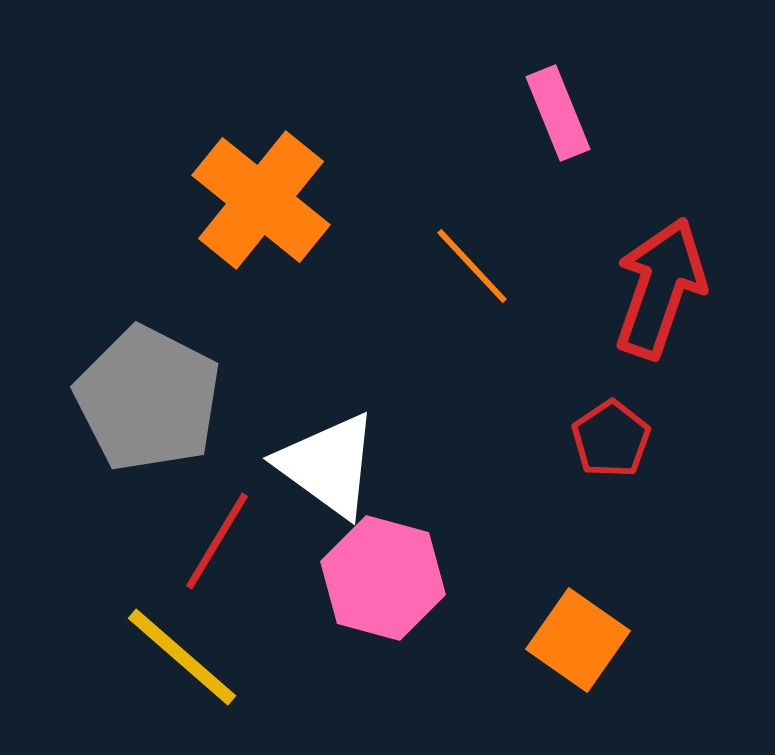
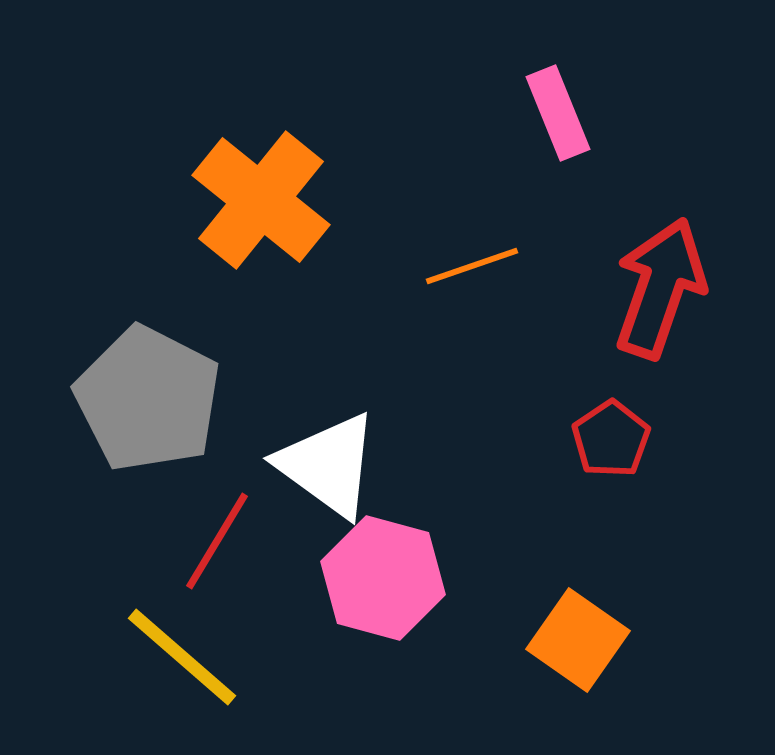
orange line: rotated 66 degrees counterclockwise
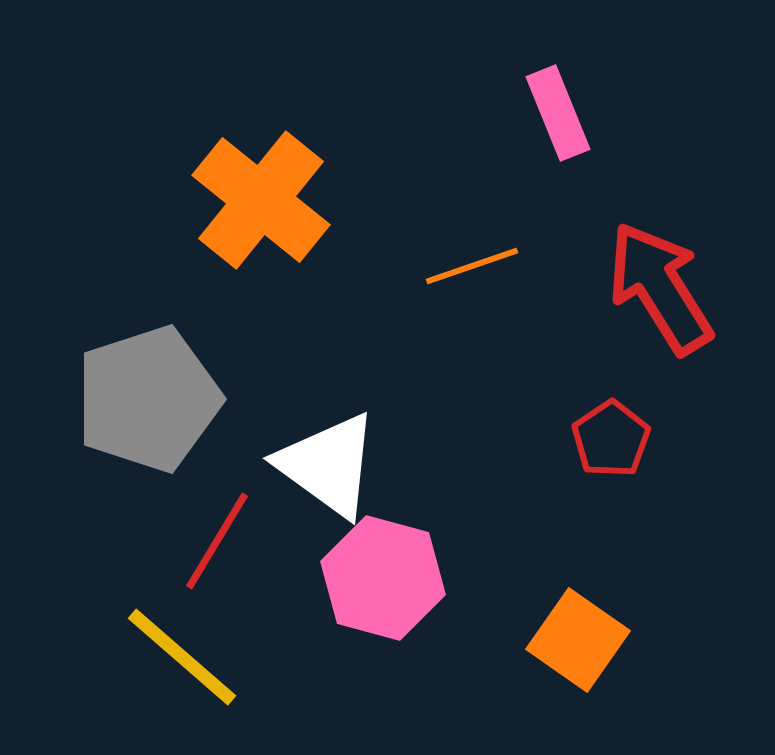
red arrow: rotated 51 degrees counterclockwise
gray pentagon: rotated 27 degrees clockwise
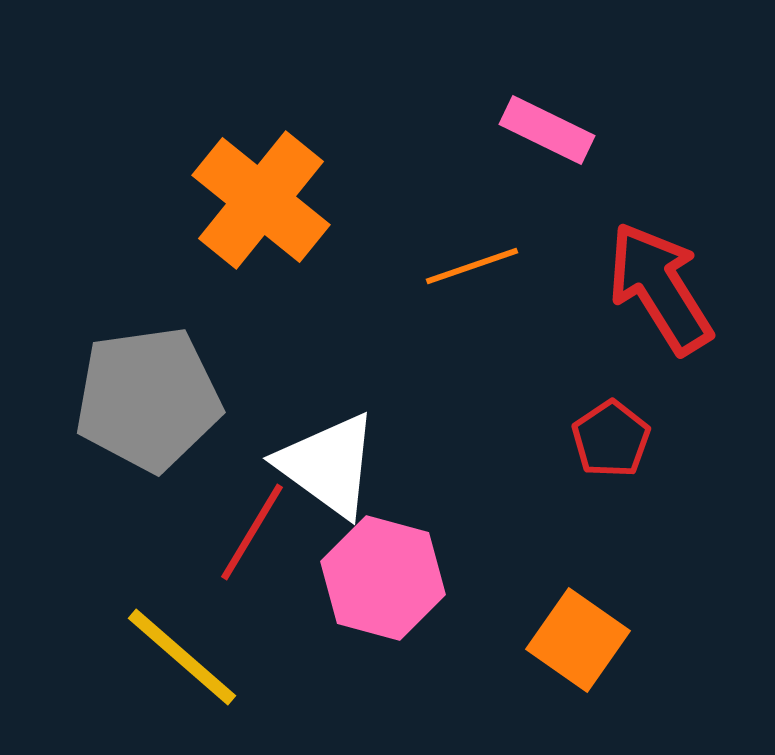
pink rectangle: moved 11 px left, 17 px down; rotated 42 degrees counterclockwise
gray pentagon: rotated 10 degrees clockwise
red line: moved 35 px right, 9 px up
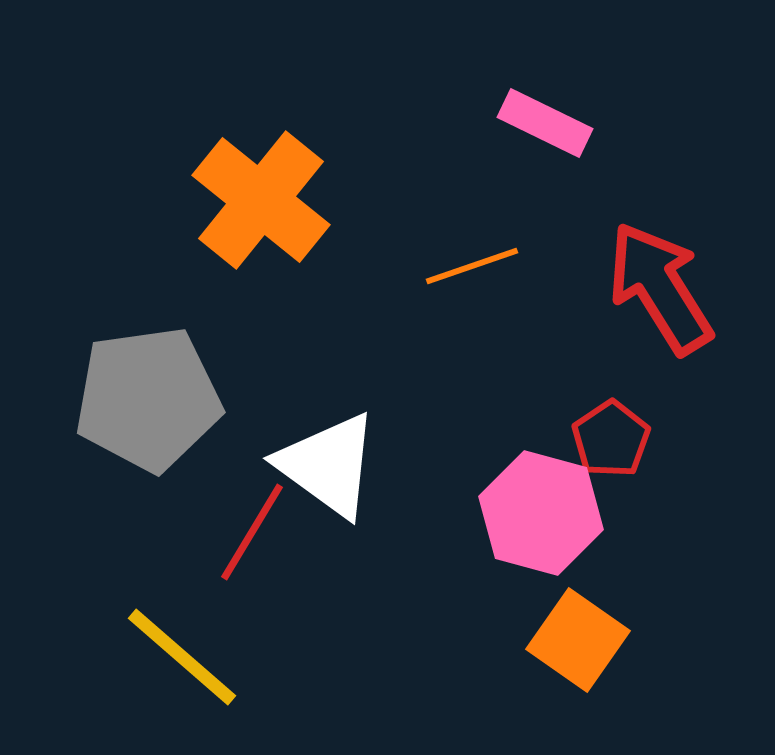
pink rectangle: moved 2 px left, 7 px up
pink hexagon: moved 158 px right, 65 px up
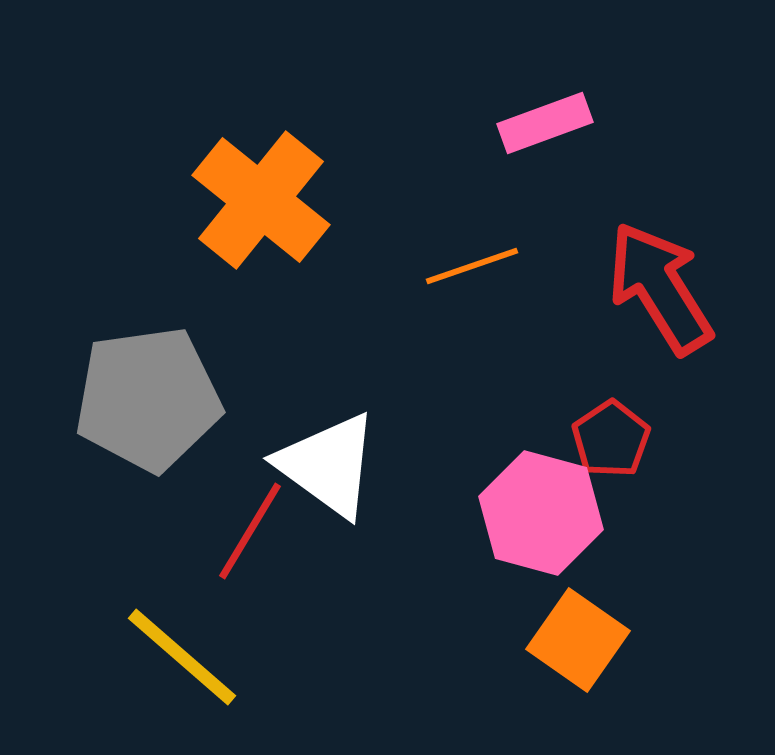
pink rectangle: rotated 46 degrees counterclockwise
red line: moved 2 px left, 1 px up
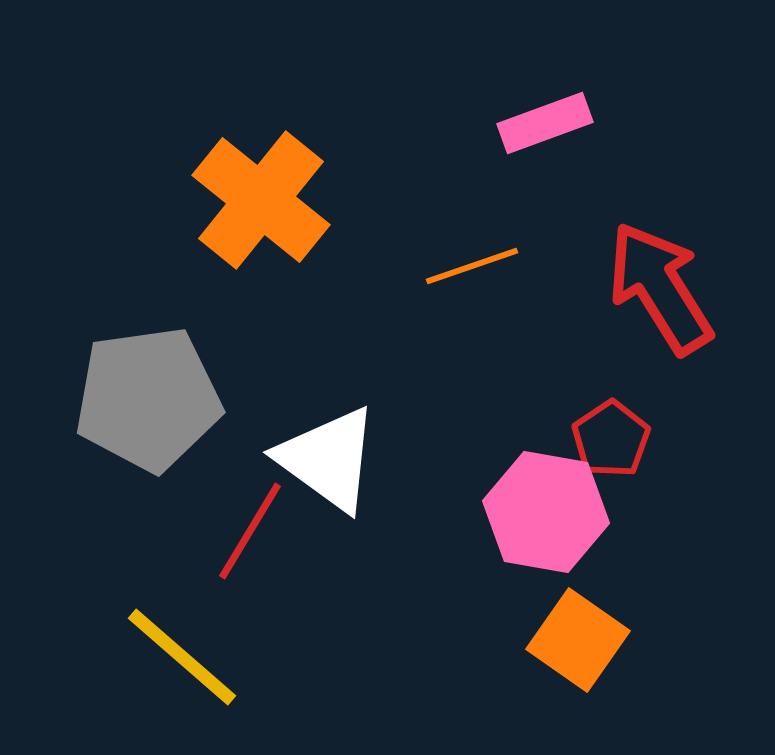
white triangle: moved 6 px up
pink hexagon: moved 5 px right, 1 px up; rotated 5 degrees counterclockwise
